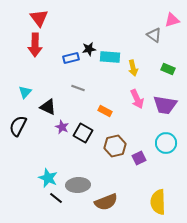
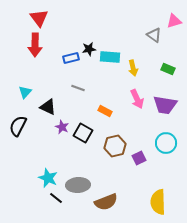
pink triangle: moved 2 px right, 1 px down
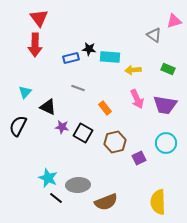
black star: rotated 16 degrees clockwise
yellow arrow: moved 2 px down; rotated 98 degrees clockwise
orange rectangle: moved 3 px up; rotated 24 degrees clockwise
purple star: rotated 16 degrees counterclockwise
brown hexagon: moved 4 px up
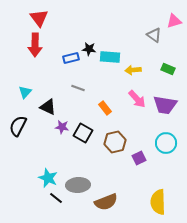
pink arrow: rotated 18 degrees counterclockwise
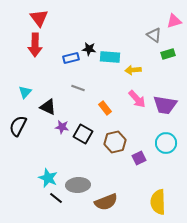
green rectangle: moved 15 px up; rotated 40 degrees counterclockwise
black square: moved 1 px down
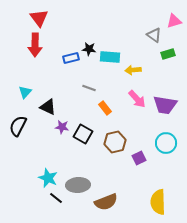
gray line: moved 11 px right
